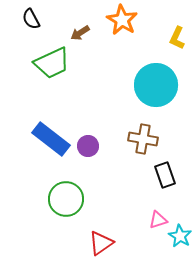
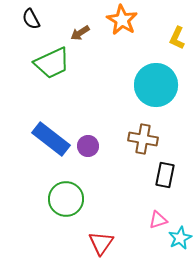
black rectangle: rotated 30 degrees clockwise
cyan star: moved 2 px down; rotated 15 degrees clockwise
red triangle: rotated 20 degrees counterclockwise
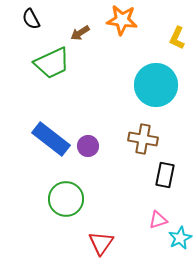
orange star: rotated 24 degrees counterclockwise
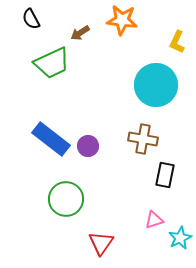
yellow L-shape: moved 4 px down
pink triangle: moved 4 px left
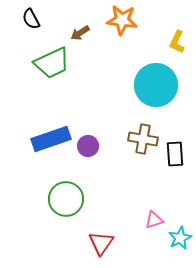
blue rectangle: rotated 57 degrees counterclockwise
black rectangle: moved 10 px right, 21 px up; rotated 15 degrees counterclockwise
